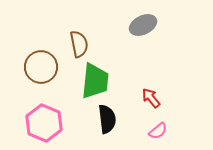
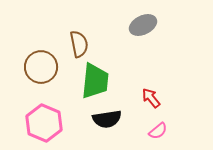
black semicircle: rotated 88 degrees clockwise
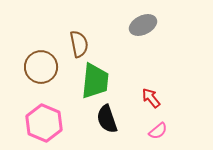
black semicircle: rotated 80 degrees clockwise
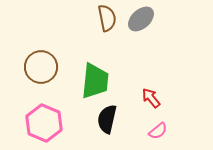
gray ellipse: moved 2 px left, 6 px up; rotated 16 degrees counterclockwise
brown semicircle: moved 28 px right, 26 px up
black semicircle: rotated 32 degrees clockwise
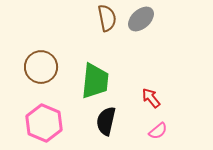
black semicircle: moved 1 px left, 2 px down
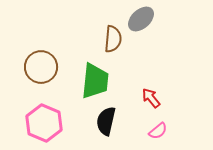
brown semicircle: moved 6 px right, 21 px down; rotated 16 degrees clockwise
